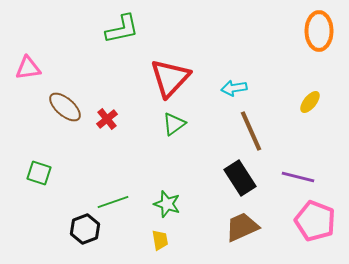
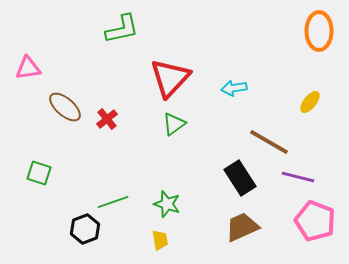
brown line: moved 18 px right, 11 px down; rotated 36 degrees counterclockwise
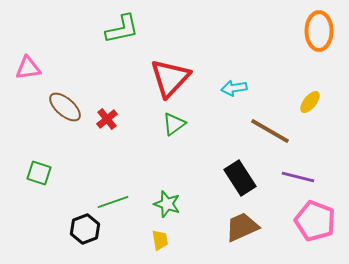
brown line: moved 1 px right, 11 px up
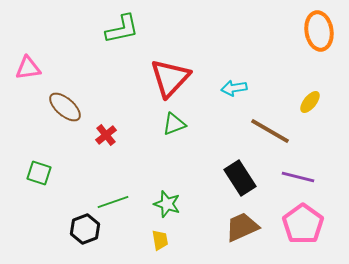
orange ellipse: rotated 9 degrees counterclockwise
red cross: moved 1 px left, 16 px down
green triangle: rotated 15 degrees clockwise
pink pentagon: moved 12 px left, 3 px down; rotated 15 degrees clockwise
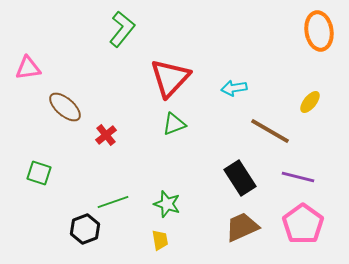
green L-shape: rotated 39 degrees counterclockwise
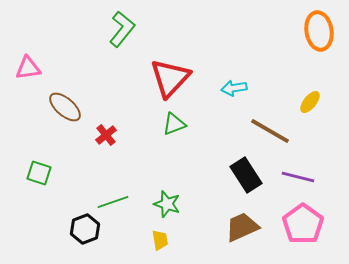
black rectangle: moved 6 px right, 3 px up
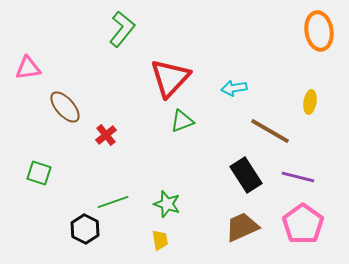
yellow ellipse: rotated 30 degrees counterclockwise
brown ellipse: rotated 8 degrees clockwise
green triangle: moved 8 px right, 3 px up
black hexagon: rotated 12 degrees counterclockwise
